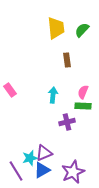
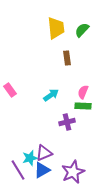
brown rectangle: moved 2 px up
cyan arrow: moved 2 px left; rotated 49 degrees clockwise
purple line: moved 2 px right, 1 px up
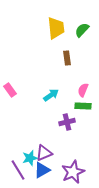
pink semicircle: moved 2 px up
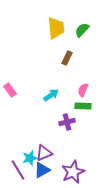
brown rectangle: rotated 32 degrees clockwise
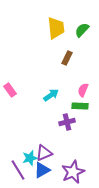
green rectangle: moved 3 px left
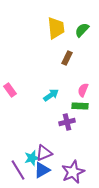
cyan star: moved 2 px right
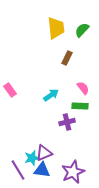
pink semicircle: moved 2 px up; rotated 120 degrees clockwise
blue triangle: rotated 36 degrees clockwise
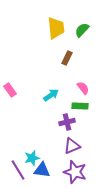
purple triangle: moved 28 px right, 7 px up
purple star: moved 2 px right; rotated 30 degrees counterclockwise
